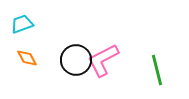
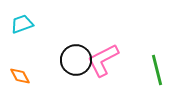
orange diamond: moved 7 px left, 18 px down
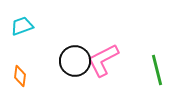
cyan trapezoid: moved 2 px down
black circle: moved 1 px left, 1 px down
orange diamond: rotated 35 degrees clockwise
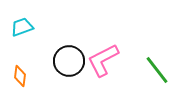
cyan trapezoid: moved 1 px down
black circle: moved 6 px left
green line: rotated 24 degrees counterclockwise
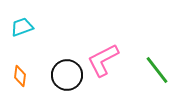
black circle: moved 2 px left, 14 px down
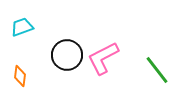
pink L-shape: moved 2 px up
black circle: moved 20 px up
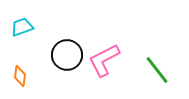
pink L-shape: moved 1 px right, 2 px down
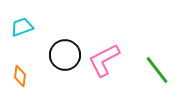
black circle: moved 2 px left
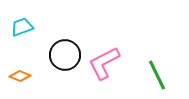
pink L-shape: moved 3 px down
green line: moved 5 px down; rotated 12 degrees clockwise
orange diamond: rotated 75 degrees counterclockwise
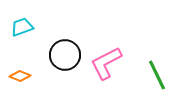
pink L-shape: moved 2 px right
